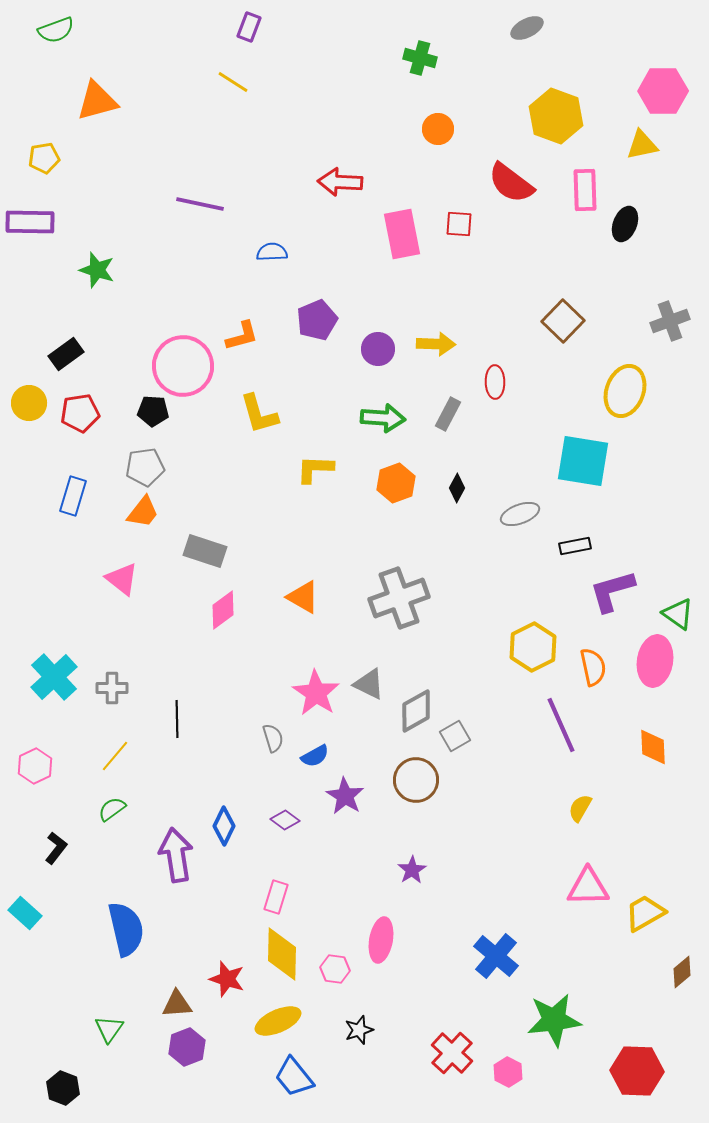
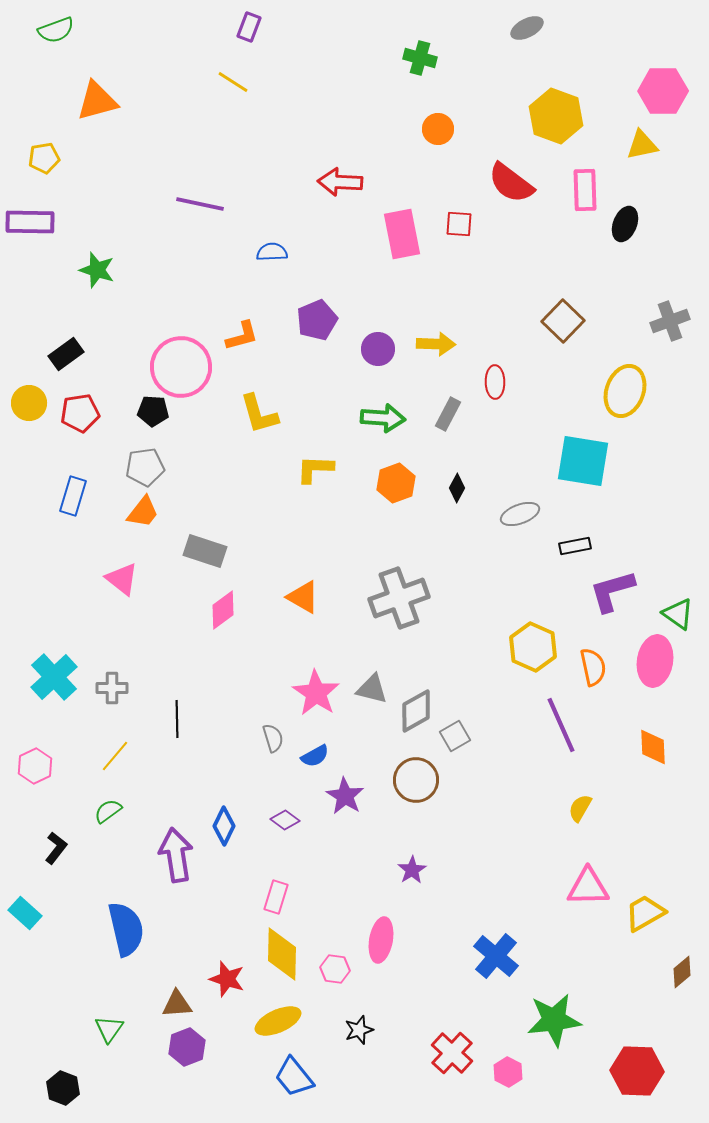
pink circle at (183, 366): moved 2 px left, 1 px down
yellow hexagon at (533, 647): rotated 9 degrees counterclockwise
gray triangle at (369, 684): moved 3 px right, 5 px down; rotated 12 degrees counterclockwise
green semicircle at (112, 809): moved 4 px left, 2 px down
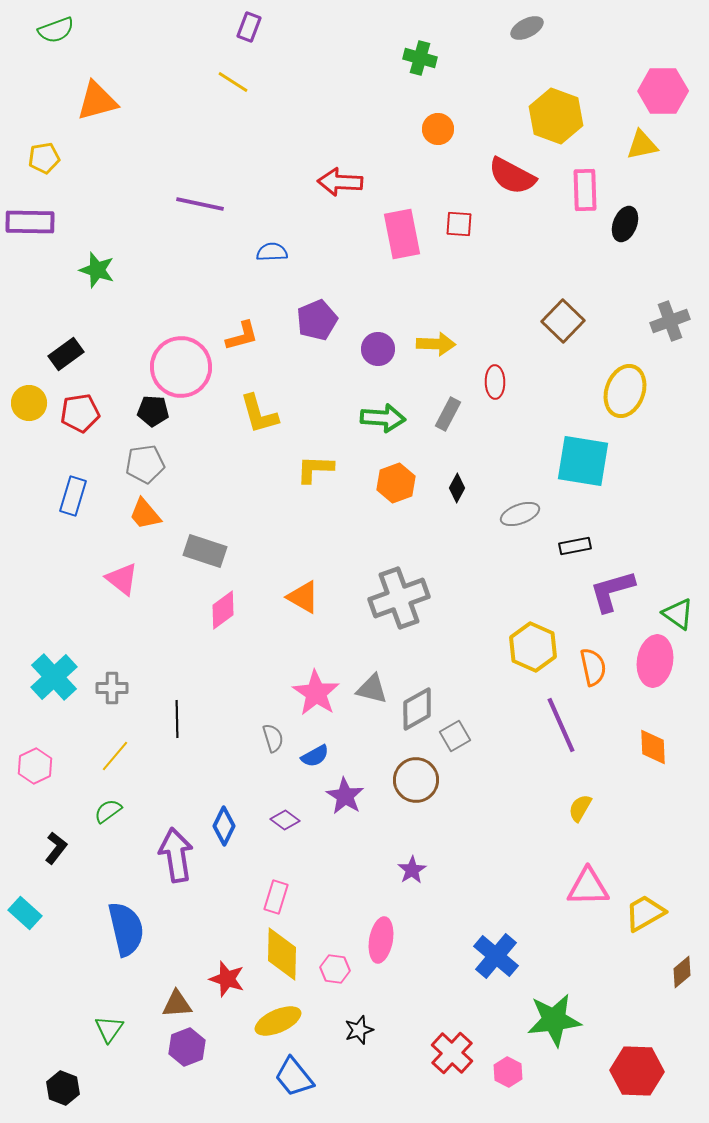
red semicircle at (511, 183): moved 1 px right, 7 px up; rotated 9 degrees counterclockwise
gray pentagon at (145, 467): moved 3 px up
orange trapezoid at (143, 512): moved 2 px right, 2 px down; rotated 102 degrees clockwise
gray diamond at (416, 711): moved 1 px right, 2 px up
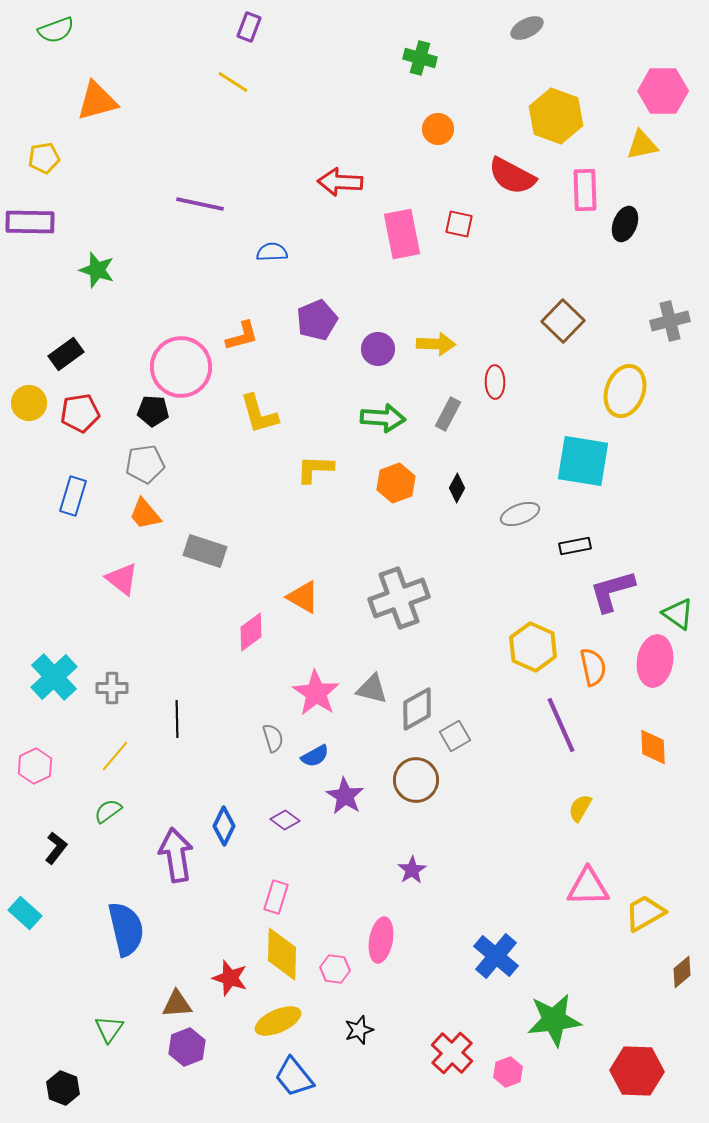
red square at (459, 224): rotated 8 degrees clockwise
gray cross at (670, 321): rotated 6 degrees clockwise
pink diamond at (223, 610): moved 28 px right, 22 px down
red star at (227, 979): moved 3 px right, 1 px up
pink hexagon at (508, 1072): rotated 12 degrees clockwise
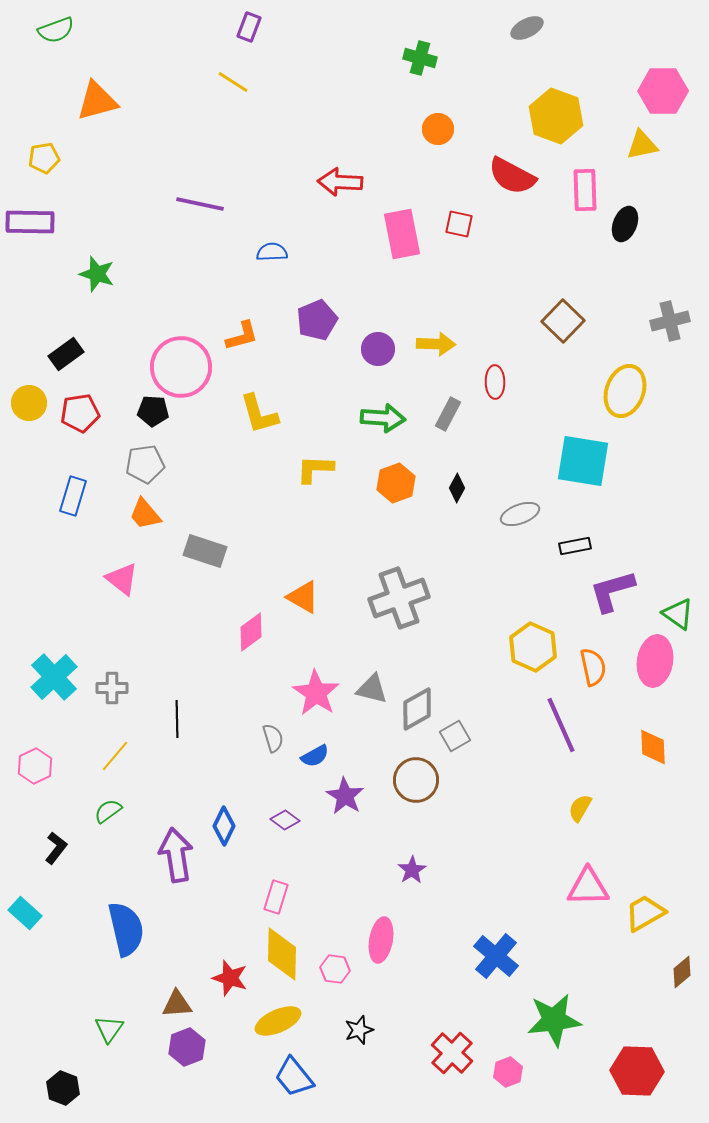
green star at (97, 270): moved 4 px down
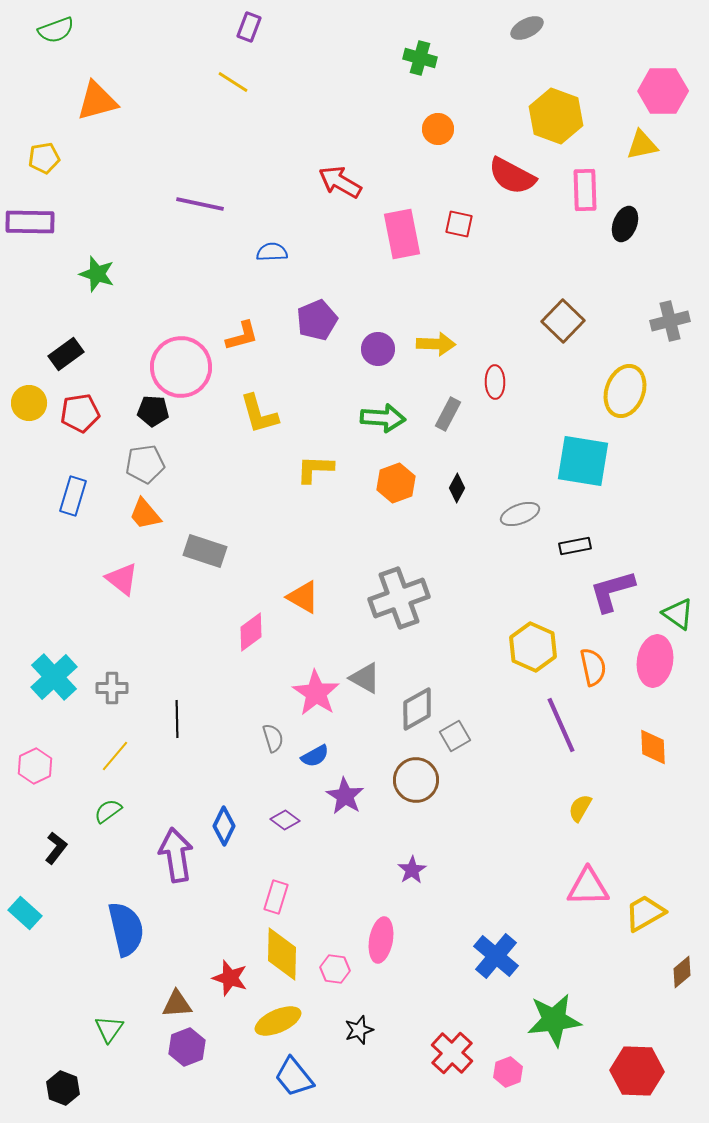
red arrow at (340, 182): rotated 27 degrees clockwise
gray triangle at (372, 689): moved 7 px left, 11 px up; rotated 16 degrees clockwise
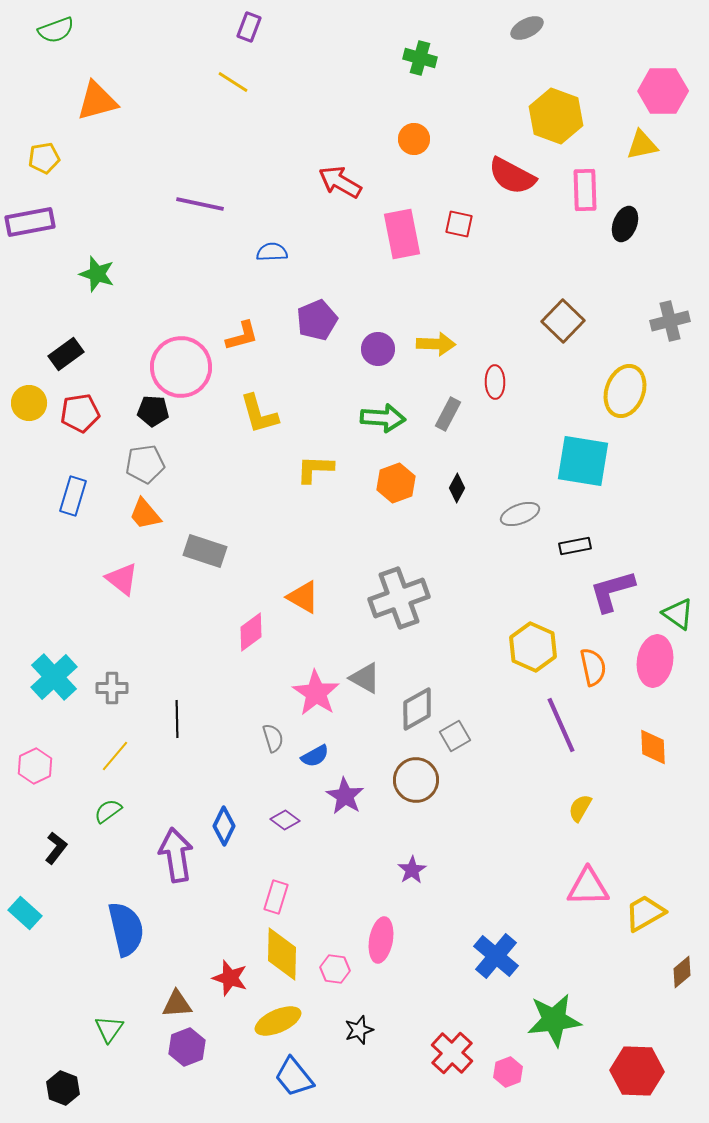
orange circle at (438, 129): moved 24 px left, 10 px down
purple rectangle at (30, 222): rotated 12 degrees counterclockwise
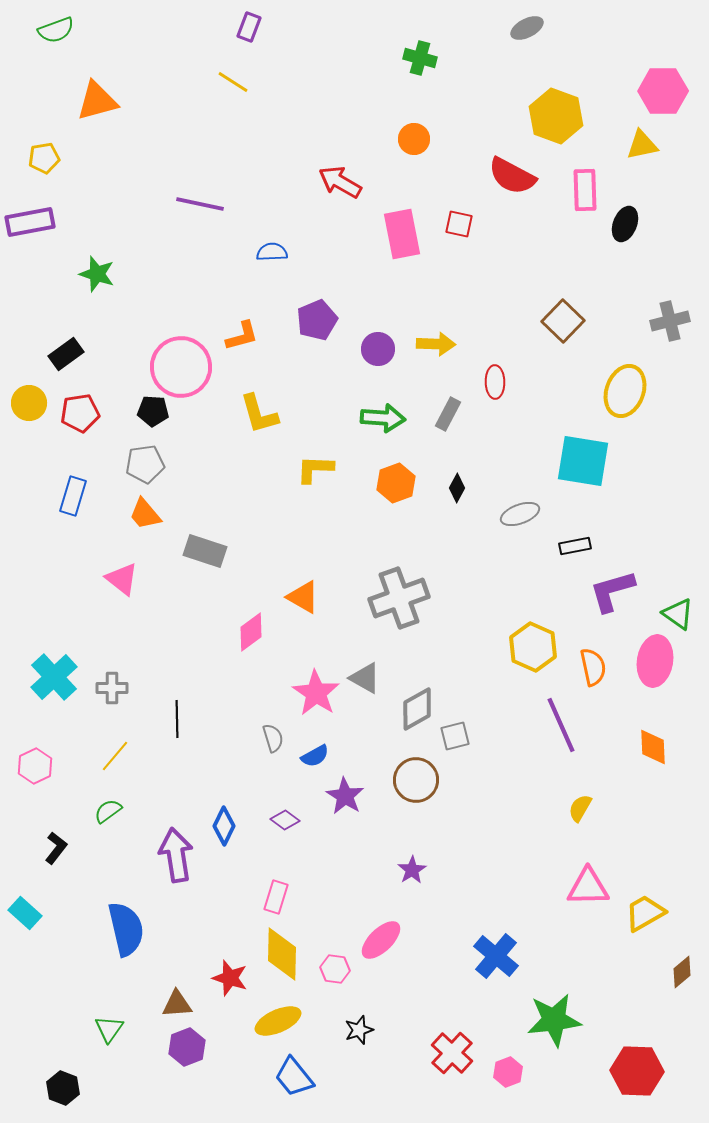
gray square at (455, 736): rotated 16 degrees clockwise
pink ellipse at (381, 940): rotated 36 degrees clockwise
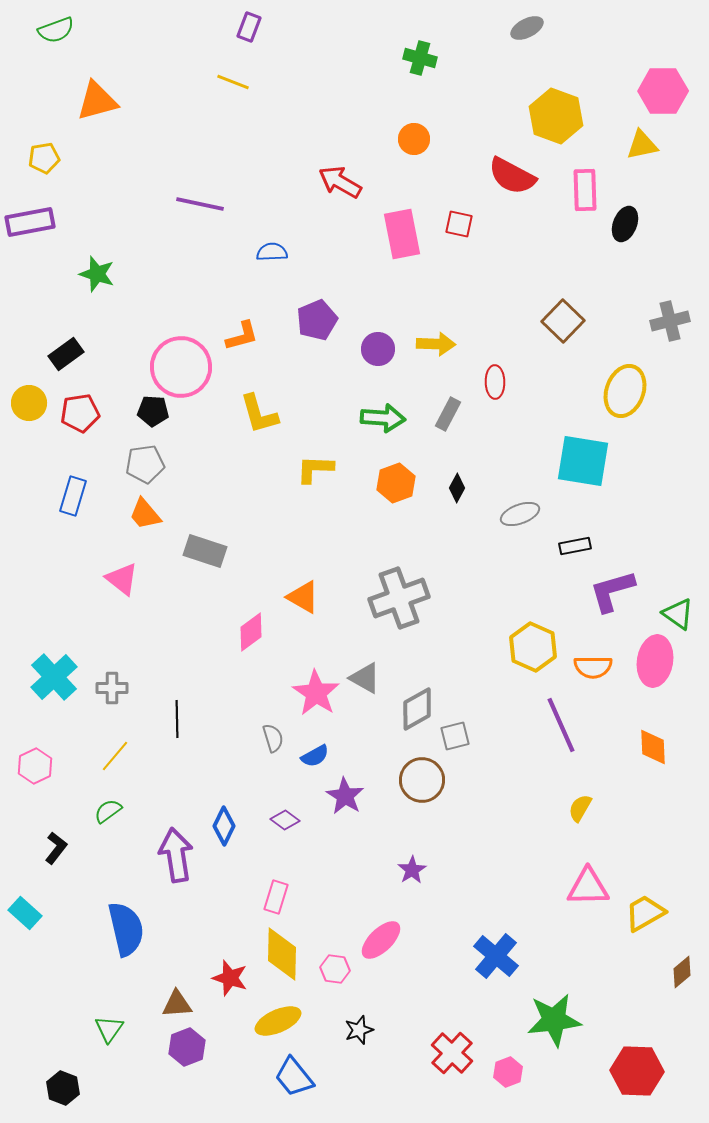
yellow line at (233, 82): rotated 12 degrees counterclockwise
orange semicircle at (593, 667): rotated 102 degrees clockwise
brown circle at (416, 780): moved 6 px right
